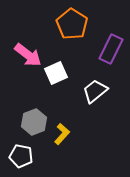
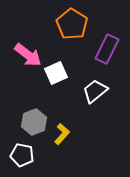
purple rectangle: moved 4 px left
white pentagon: moved 1 px right, 1 px up
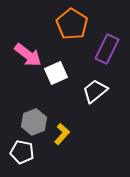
white pentagon: moved 3 px up
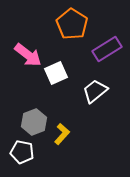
purple rectangle: rotated 32 degrees clockwise
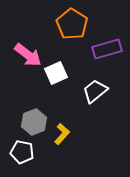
purple rectangle: rotated 16 degrees clockwise
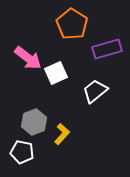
pink arrow: moved 3 px down
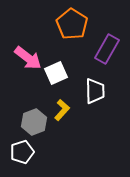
purple rectangle: rotated 44 degrees counterclockwise
white trapezoid: rotated 128 degrees clockwise
yellow L-shape: moved 24 px up
white pentagon: rotated 30 degrees counterclockwise
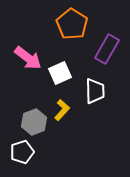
white square: moved 4 px right
